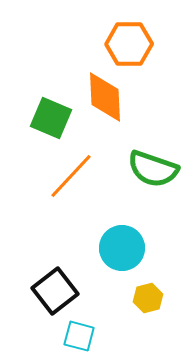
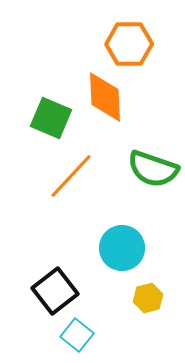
cyan square: moved 2 px left, 1 px up; rotated 24 degrees clockwise
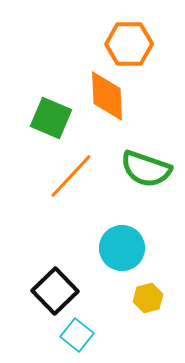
orange diamond: moved 2 px right, 1 px up
green semicircle: moved 7 px left
black square: rotated 6 degrees counterclockwise
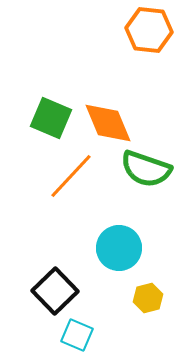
orange hexagon: moved 20 px right, 14 px up; rotated 6 degrees clockwise
orange diamond: moved 1 px right, 27 px down; rotated 20 degrees counterclockwise
cyan circle: moved 3 px left
cyan square: rotated 16 degrees counterclockwise
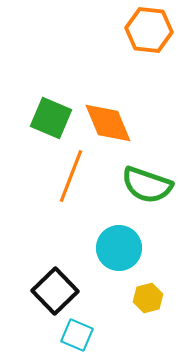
green semicircle: moved 1 px right, 16 px down
orange line: rotated 22 degrees counterclockwise
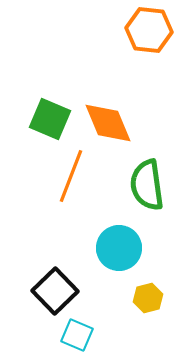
green square: moved 1 px left, 1 px down
green semicircle: rotated 63 degrees clockwise
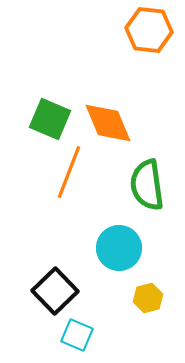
orange line: moved 2 px left, 4 px up
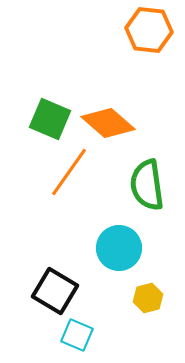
orange diamond: rotated 26 degrees counterclockwise
orange line: rotated 14 degrees clockwise
black square: rotated 15 degrees counterclockwise
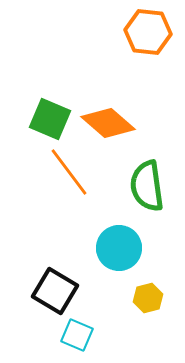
orange hexagon: moved 1 px left, 2 px down
orange line: rotated 72 degrees counterclockwise
green semicircle: moved 1 px down
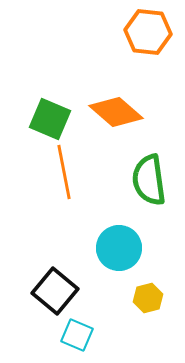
orange diamond: moved 8 px right, 11 px up
orange line: moved 5 px left; rotated 26 degrees clockwise
green semicircle: moved 2 px right, 6 px up
black square: rotated 9 degrees clockwise
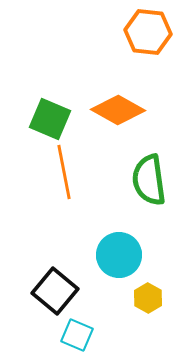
orange diamond: moved 2 px right, 2 px up; rotated 12 degrees counterclockwise
cyan circle: moved 7 px down
yellow hexagon: rotated 16 degrees counterclockwise
